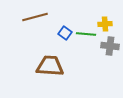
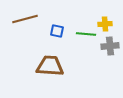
brown line: moved 10 px left, 2 px down
blue square: moved 8 px left, 2 px up; rotated 24 degrees counterclockwise
gray cross: rotated 12 degrees counterclockwise
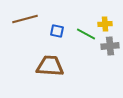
green line: rotated 24 degrees clockwise
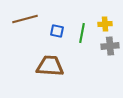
green line: moved 4 px left, 1 px up; rotated 72 degrees clockwise
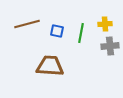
brown line: moved 2 px right, 5 px down
green line: moved 1 px left
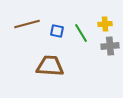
green line: rotated 42 degrees counterclockwise
